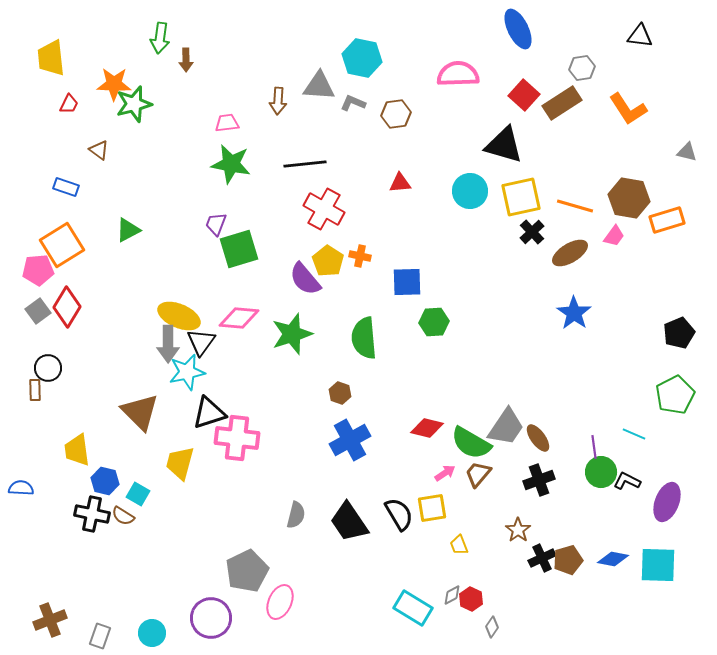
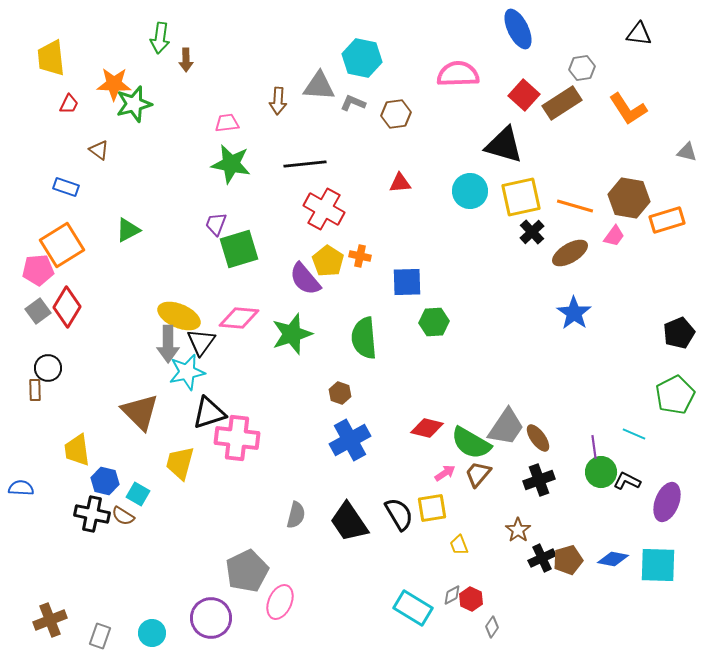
black triangle at (640, 36): moved 1 px left, 2 px up
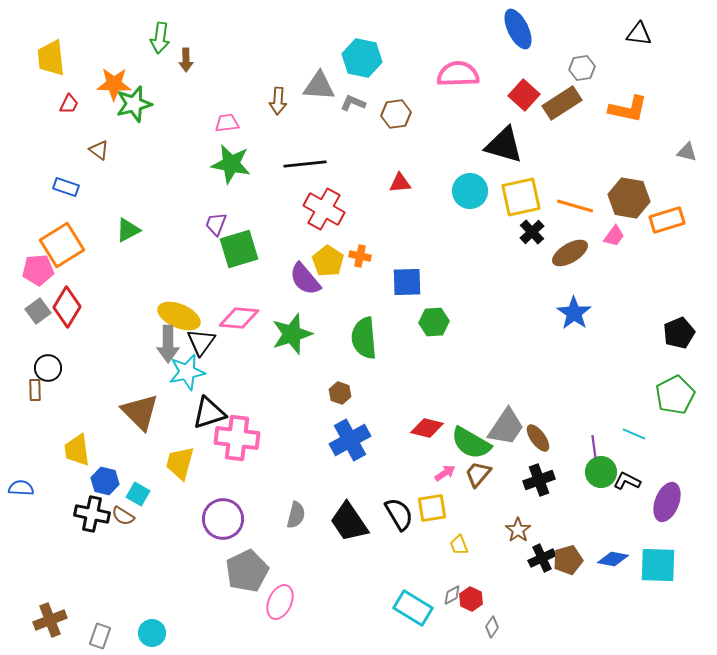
orange L-shape at (628, 109): rotated 45 degrees counterclockwise
purple circle at (211, 618): moved 12 px right, 99 px up
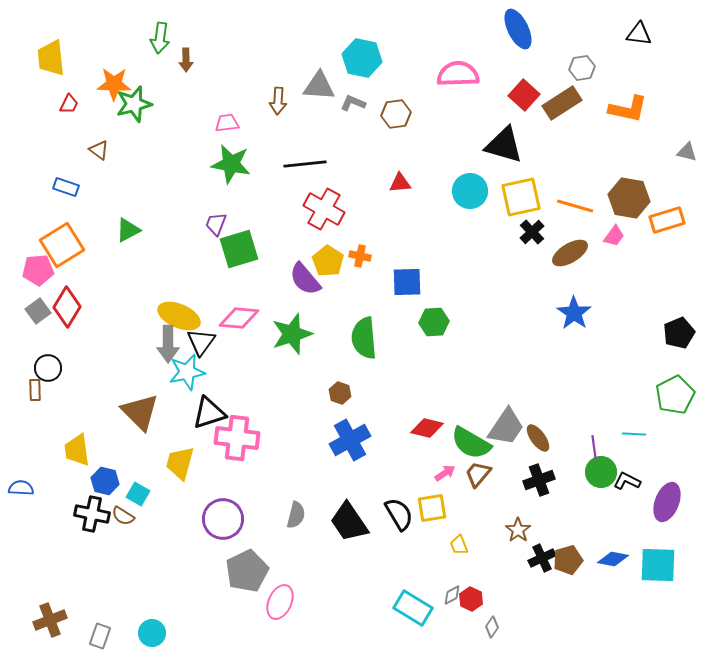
cyan line at (634, 434): rotated 20 degrees counterclockwise
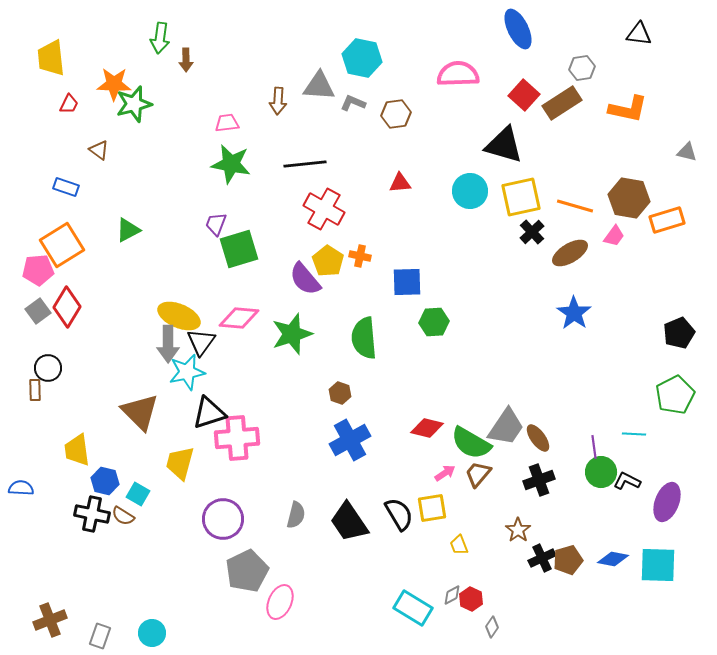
pink cross at (237, 438): rotated 12 degrees counterclockwise
